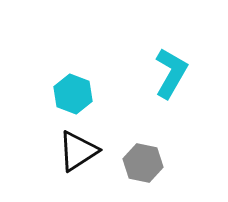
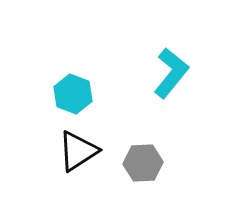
cyan L-shape: rotated 9 degrees clockwise
gray hexagon: rotated 15 degrees counterclockwise
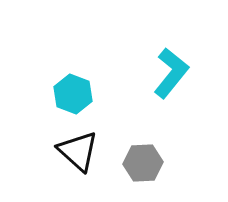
black triangle: rotated 45 degrees counterclockwise
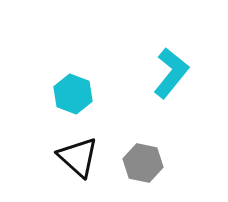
black triangle: moved 6 px down
gray hexagon: rotated 15 degrees clockwise
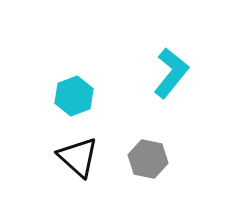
cyan hexagon: moved 1 px right, 2 px down; rotated 18 degrees clockwise
gray hexagon: moved 5 px right, 4 px up
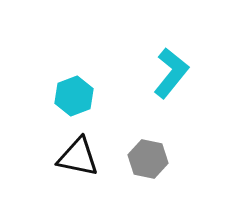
black triangle: rotated 30 degrees counterclockwise
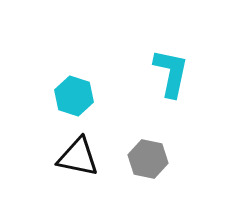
cyan L-shape: rotated 27 degrees counterclockwise
cyan hexagon: rotated 21 degrees counterclockwise
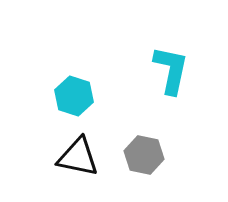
cyan L-shape: moved 3 px up
gray hexagon: moved 4 px left, 4 px up
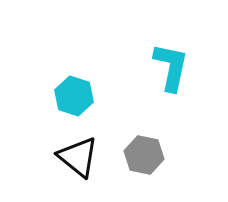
cyan L-shape: moved 3 px up
black triangle: rotated 27 degrees clockwise
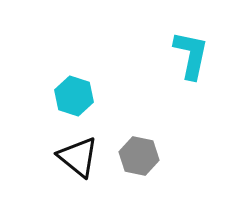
cyan L-shape: moved 20 px right, 12 px up
gray hexagon: moved 5 px left, 1 px down
